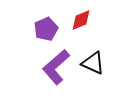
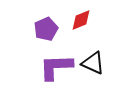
purple L-shape: rotated 39 degrees clockwise
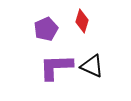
red diamond: moved 1 px right, 1 px down; rotated 50 degrees counterclockwise
black triangle: moved 1 px left, 3 px down
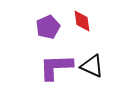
red diamond: rotated 25 degrees counterclockwise
purple pentagon: moved 2 px right, 2 px up
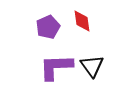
black triangle: rotated 30 degrees clockwise
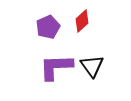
red diamond: rotated 55 degrees clockwise
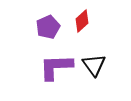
black triangle: moved 2 px right, 1 px up
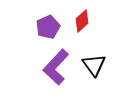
purple L-shape: rotated 45 degrees counterclockwise
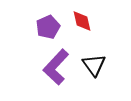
red diamond: rotated 60 degrees counterclockwise
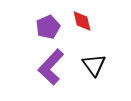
purple L-shape: moved 5 px left
